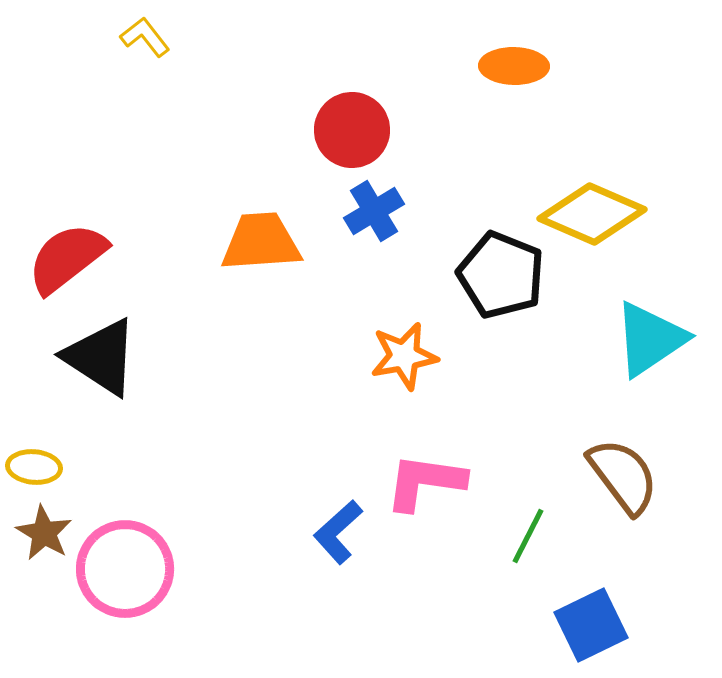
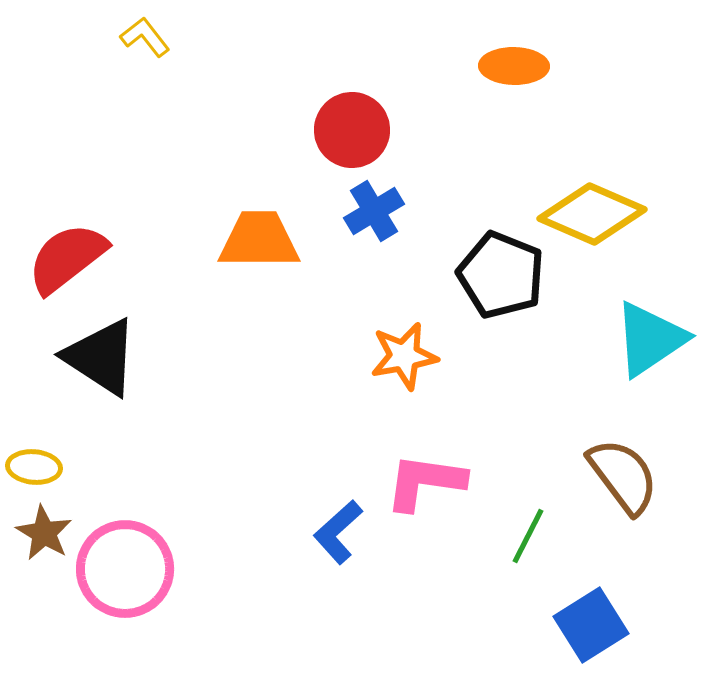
orange trapezoid: moved 2 px left, 2 px up; rotated 4 degrees clockwise
blue square: rotated 6 degrees counterclockwise
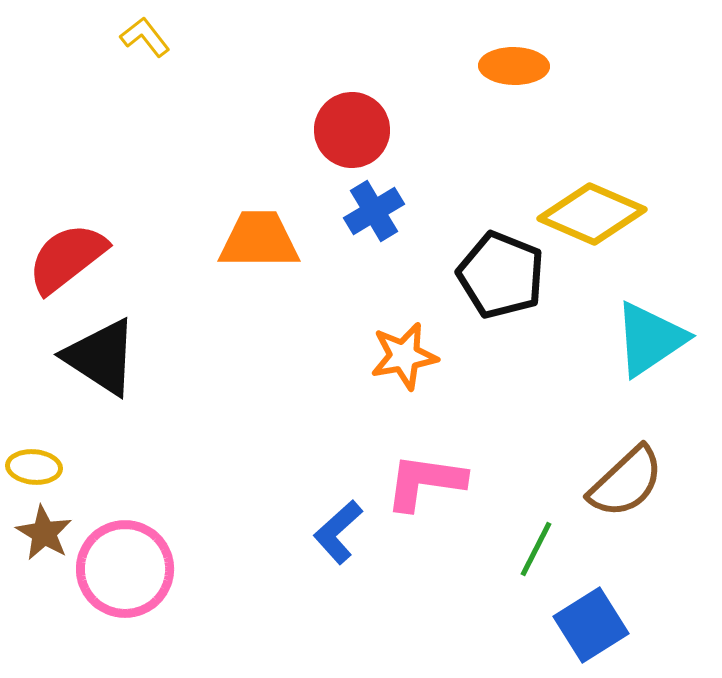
brown semicircle: moved 3 px right, 6 px down; rotated 84 degrees clockwise
green line: moved 8 px right, 13 px down
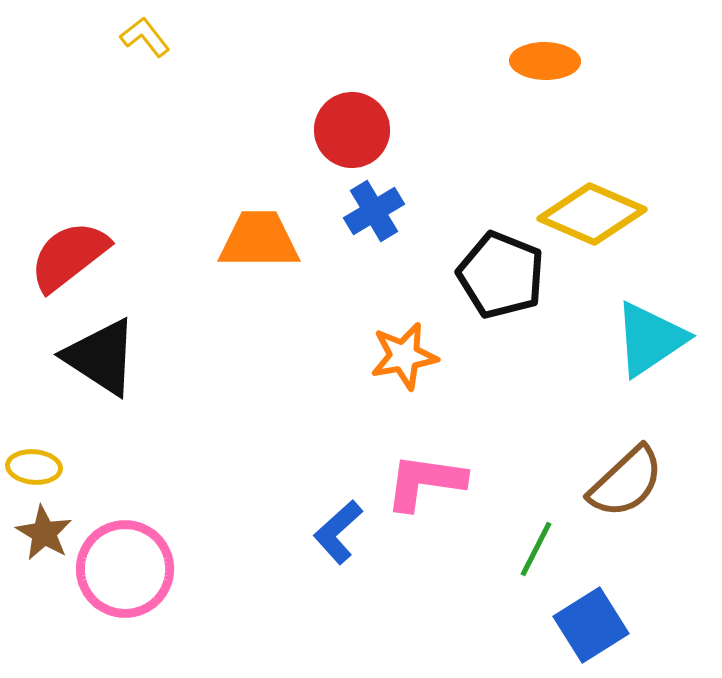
orange ellipse: moved 31 px right, 5 px up
red semicircle: moved 2 px right, 2 px up
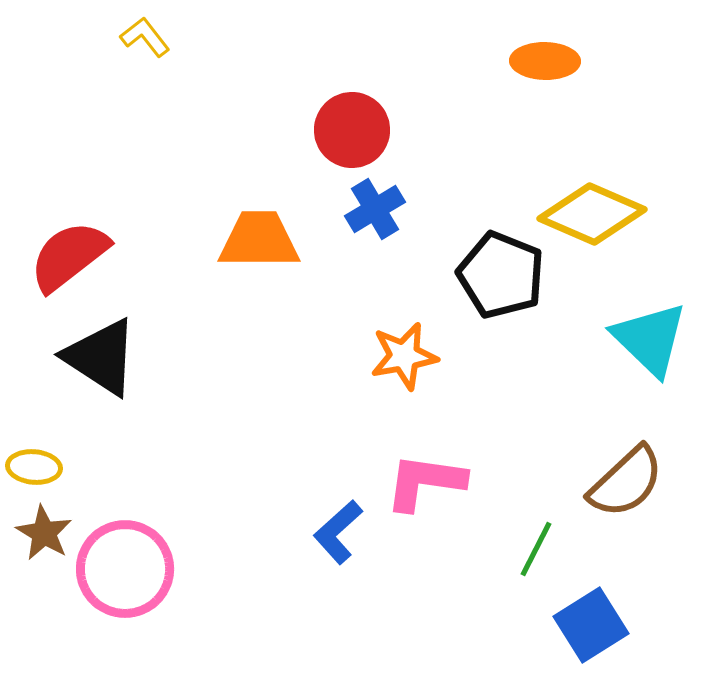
blue cross: moved 1 px right, 2 px up
cyan triangle: rotated 42 degrees counterclockwise
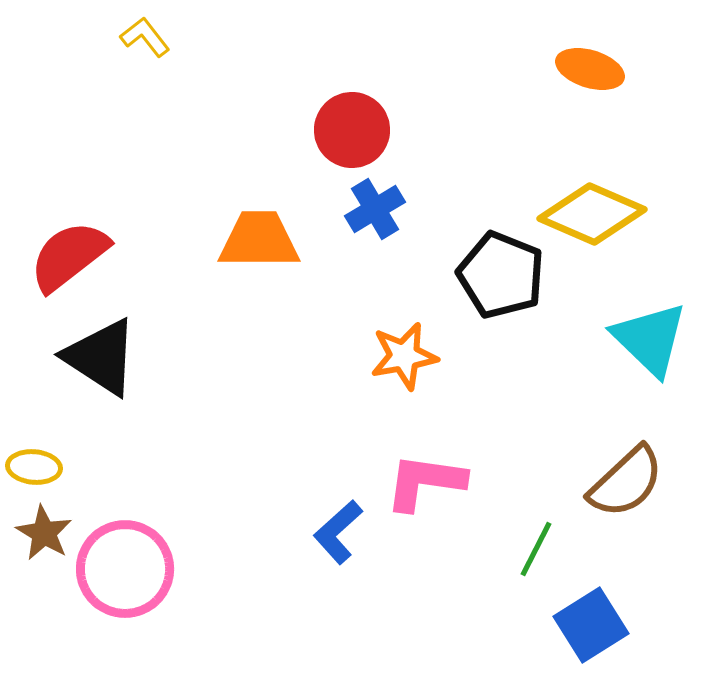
orange ellipse: moved 45 px right, 8 px down; rotated 16 degrees clockwise
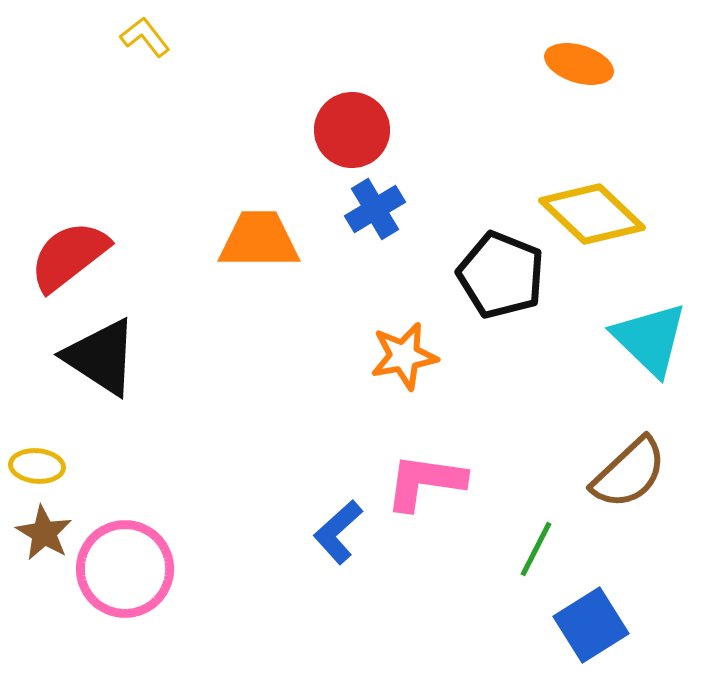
orange ellipse: moved 11 px left, 5 px up
yellow diamond: rotated 20 degrees clockwise
yellow ellipse: moved 3 px right, 1 px up
brown semicircle: moved 3 px right, 9 px up
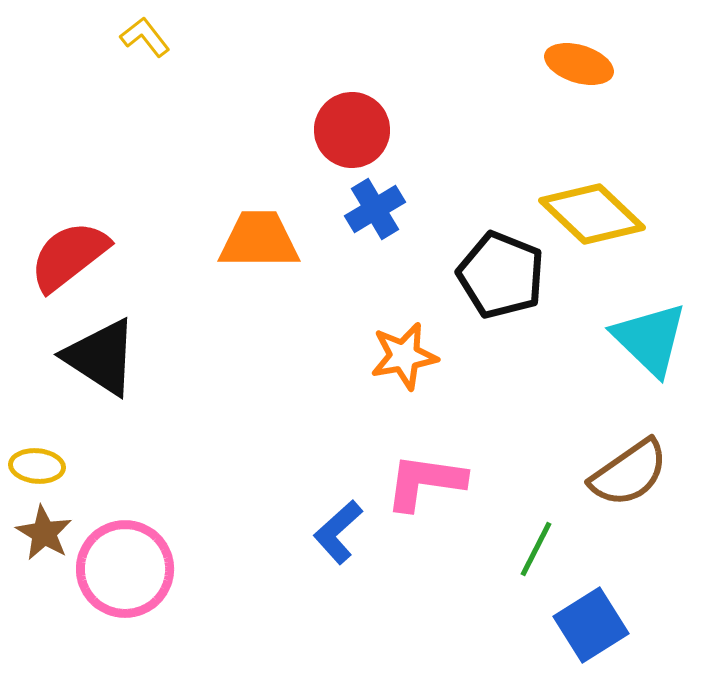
brown semicircle: rotated 8 degrees clockwise
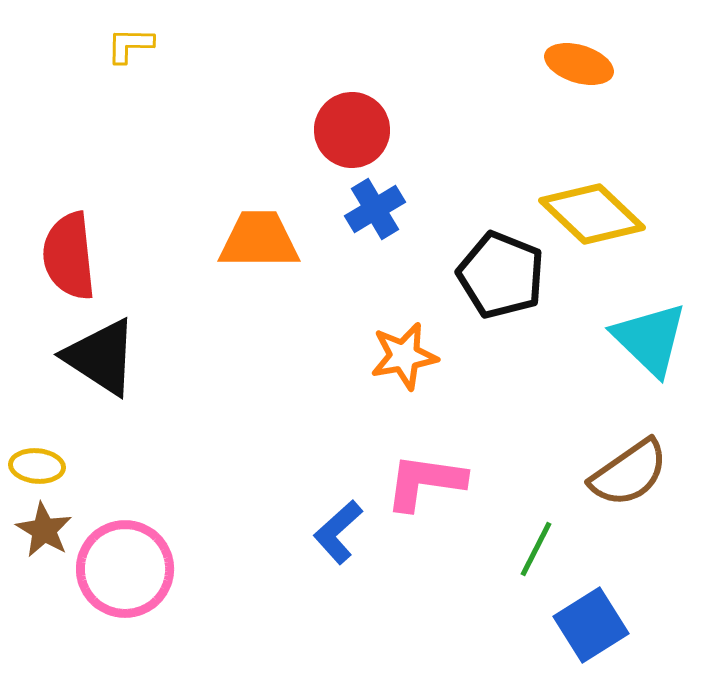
yellow L-shape: moved 15 px left, 8 px down; rotated 51 degrees counterclockwise
red semicircle: rotated 58 degrees counterclockwise
brown star: moved 3 px up
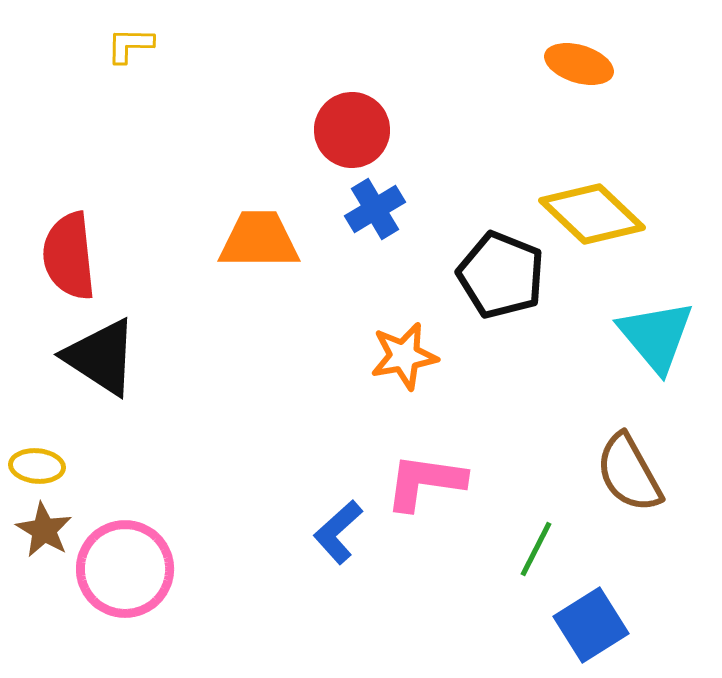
cyan triangle: moved 6 px right, 3 px up; rotated 6 degrees clockwise
brown semicircle: rotated 96 degrees clockwise
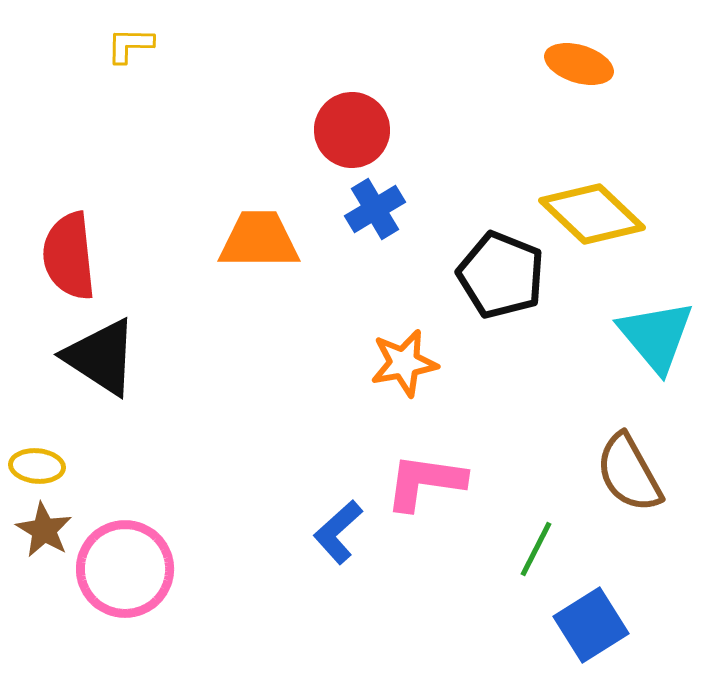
orange star: moved 7 px down
